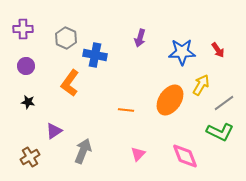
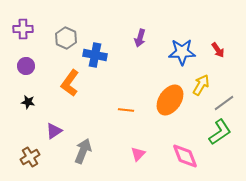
green L-shape: rotated 60 degrees counterclockwise
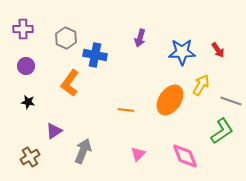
gray line: moved 7 px right, 2 px up; rotated 55 degrees clockwise
green L-shape: moved 2 px right, 1 px up
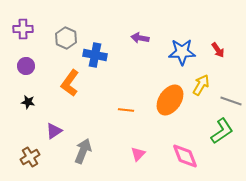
purple arrow: rotated 84 degrees clockwise
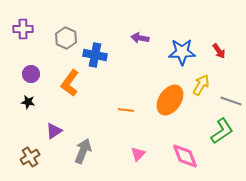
red arrow: moved 1 px right, 1 px down
purple circle: moved 5 px right, 8 px down
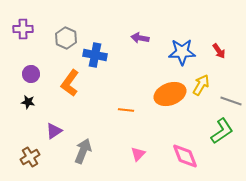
orange ellipse: moved 6 px up; rotated 36 degrees clockwise
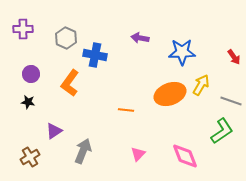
red arrow: moved 15 px right, 6 px down
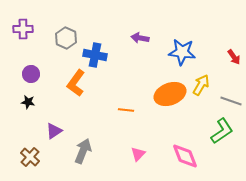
blue star: rotated 8 degrees clockwise
orange L-shape: moved 6 px right
brown cross: rotated 18 degrees counterclockwise
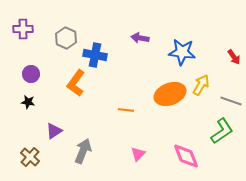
pink diamond: moved 1 px right
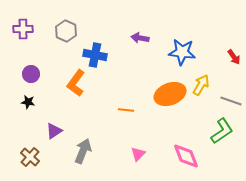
gray hexagon: moved 7 px up
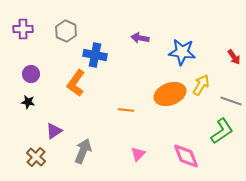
brown cross: moved 6 px right
